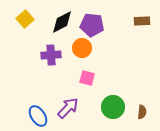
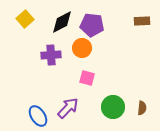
brown semicircle: moved 4 px up
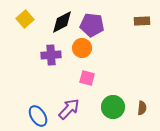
purple arrow: moved 1 px right, 1 px down
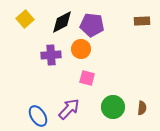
orange circle: moved 1 px left, 1 px down
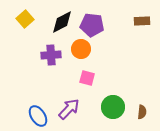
brown semicircle: moved 4 px down
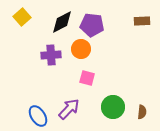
yellow square: moved 3 px left, 2 px up
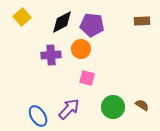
brown semicircle: moved 7 px up; rotated 64 degrees counterclockwise
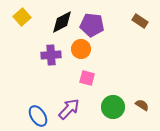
brown rectangle: moved 2 px left; rotated 35 degrees clockwise
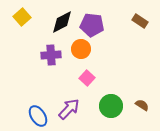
pink square: rotated 28 degrees clockwise
green circle: moved 2 px left, 1 px up
